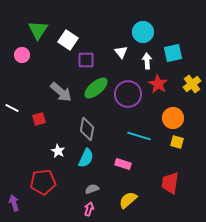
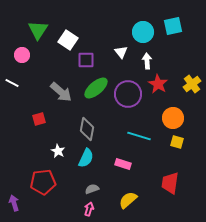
cyan square: moved 27 px up
white line: moved 25 px up
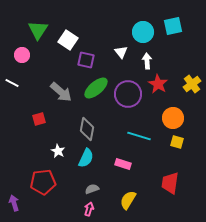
purple square: rotated 12 degrees clockwise
yellow semicircle: rotated 18 degrees counterclockwise
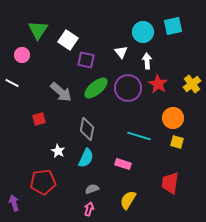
purple circle: moved 6 px up
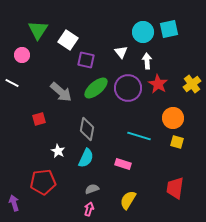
cyan square: moved 4 px left, 3 px down
red trapezoid: moved 5 px right, 5 px down
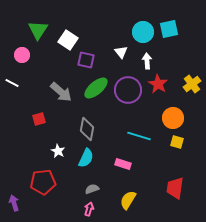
purple circle: moved 2 px down
